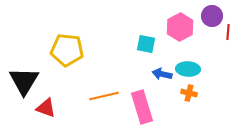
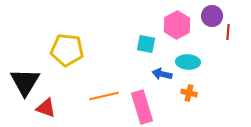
pink hexagon: moved 3 px left, 2 px up
cyan ellipse: moved 7 px up
black triangle: moved 1 px right, 1 px down
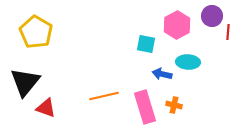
yellow pentagon: moved 31 px left, 18 px up; rotated 24 degrees clockwise
black triangle: rotated 8 degrees clockwise
orange cross: moved 15 px left, 12 px down
pink rectangle: moved 3 px right
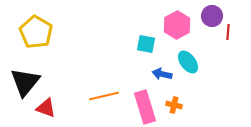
cyan ellipse: rotated 50 degrees clockwise
